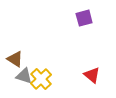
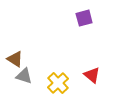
yellow cross: moved 17 px right, 4 px down
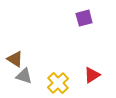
red triangle: rotated 48 degrees clockwise
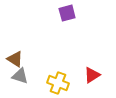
purple square: moved 17 px left, 5 px up
gray triangle: moved 4 px left
yellow cross: rotated 25 degrees counterclockwise
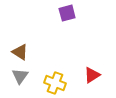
brown triangle: moved 5 px right, 7 px up
gray triangle: rotated 48 degrees clockwise
yellow cross: moved 3 px left
